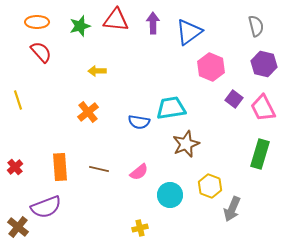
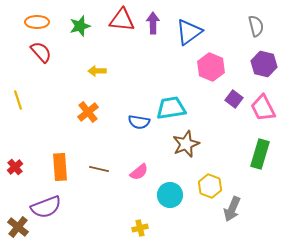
red triangle: moved 6 px right
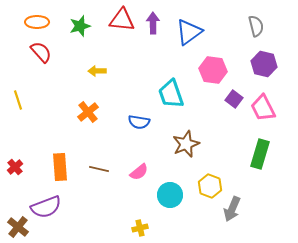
pink hexagon: moved 2 px right, 3 px down; rotated 16 degrees counterclockwise
cyan trapezoid: moved 14 px up; rotated 100 degrees counterclockwise
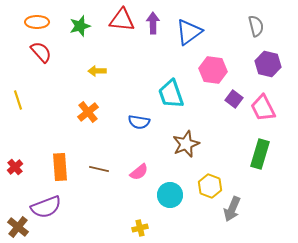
purple hexagon: moved 4 px right
